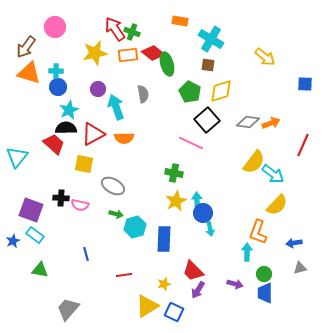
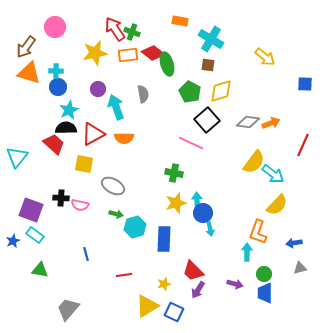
yellow star at (176, 201): moved 2 px down; rotated 10 degrees clockwise
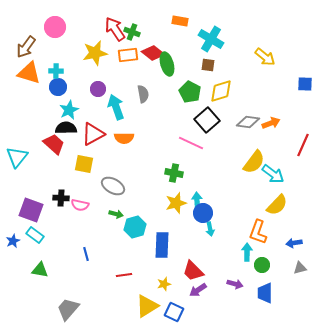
blue rectangle at (164, 239): moved 2 px left, 6 px down
green circle at (264, 274): moved 2 px left, 9 px up
purple arrow at (198, 290): rotated 24 degrees clockwise
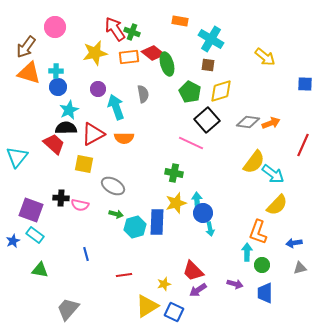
orange rectangle at (128, 55): moved 1 px right, 2 px down
blue rectangle at (162, 245): moved 5 px left, 23 px up
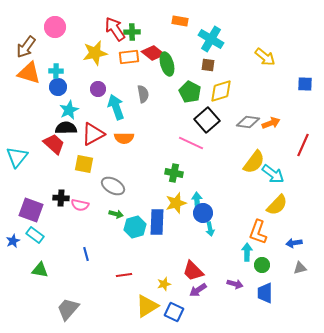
green cross at (132, 32): rotated 21 degrees counterclockwise
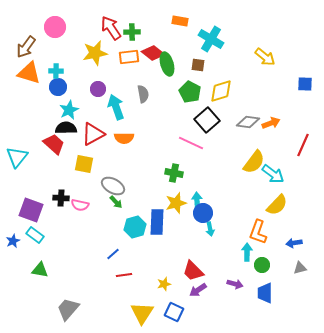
red arrow at (115, 29): moved 4 px left, 1 px up
brown square at (208, 65): moved 10 px left
green arrow at (116, 214): moved 12 px up; rotated 32 degrees clockwise
blue line at (86, 254): moved 27 px right; rotated 64 degrees clockwise
yellow triangle at (147, 306): moved 5 px left, 7 px down; rotated 25 degrees counterclockwise
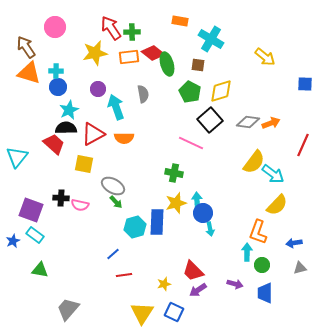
brown arrow at (26, 47): rotated 110 degrees clockwise
black square at (207, 120): moved 3 px right
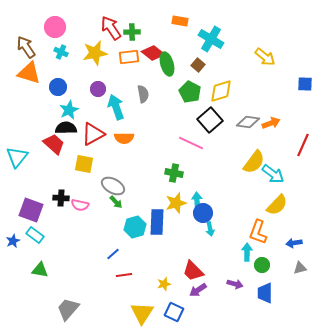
brown square at (198, 65): rotated 32 degrees clockwise
cyan cross at (56, 71): moved 5 px right, 19 px up; rotated 24 degrees clockwise
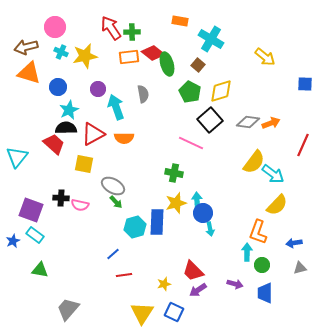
brown arrow at (26, 47): rotated 70 degrees counterclockwise
yellow star at (95, 53): moved 10 px left, 3 px down
